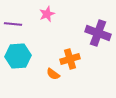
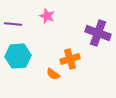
pink star: moved 2 px down; rotated 28 degrees counterclockwise
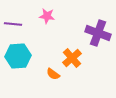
pink star: rotated 14 degrees counterclockwise
orange cross: moved 2 px right, 1 px up; rotated 24 degrees counterclockwise
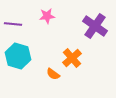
pink star: rotated 14 degrees counterclockwise
purple cross: moved 3 px left, 7 px up; rotated 15 degrees clockwise
cyan hexagon: rotated 20 degrees clockwise
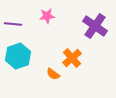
cyan hexagon: rotated 25 degrees clockwise
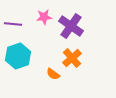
pink star: moved 3 px left, 1 px down
purple cross: moved 24 px left
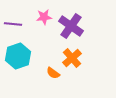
orange semicircle: moved 1 px up
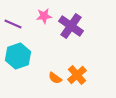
pink star: moved 1 px up
purple line: rotated 18 degrees clockwise
orange cross: moved 5 px right, 17 px down
orange semicircle: moved 2 px right, 5 px down
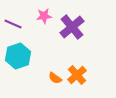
purple cross: moved 1 px right, 1 px down; rotated 15 degrees clockwise
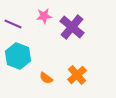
purple cross: rotated 10 degrees counterclockwise
cyan hexagon: rotated 20 degrees counterclockwise
orange semicircle: moved 9 px left
